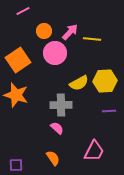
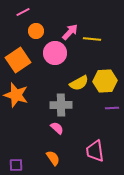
pink line: moved 1 px down
orange circle: moved 8 px left
purple line: moved 3 px right, 3 px up
pink trapezoid: moved 1 px right; rotated 145 degrees clockwise
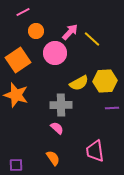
yellow line: rotated 36 degrees clockwise
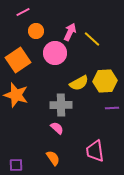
pink arrow: rotated 18 degrees counterclockwise
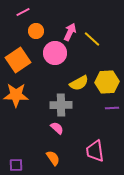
yellow hexagon: moved 2 px right, 1 px down
orange star: rotated 15 degrees counterclockwise
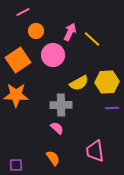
pink circle: moved 2 px left, 2 px down
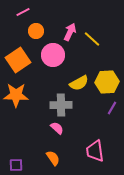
purple line: rotated 56 degrees counterclockwise
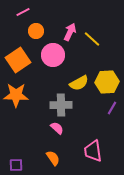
pink trapezoid: moved 2 px left
